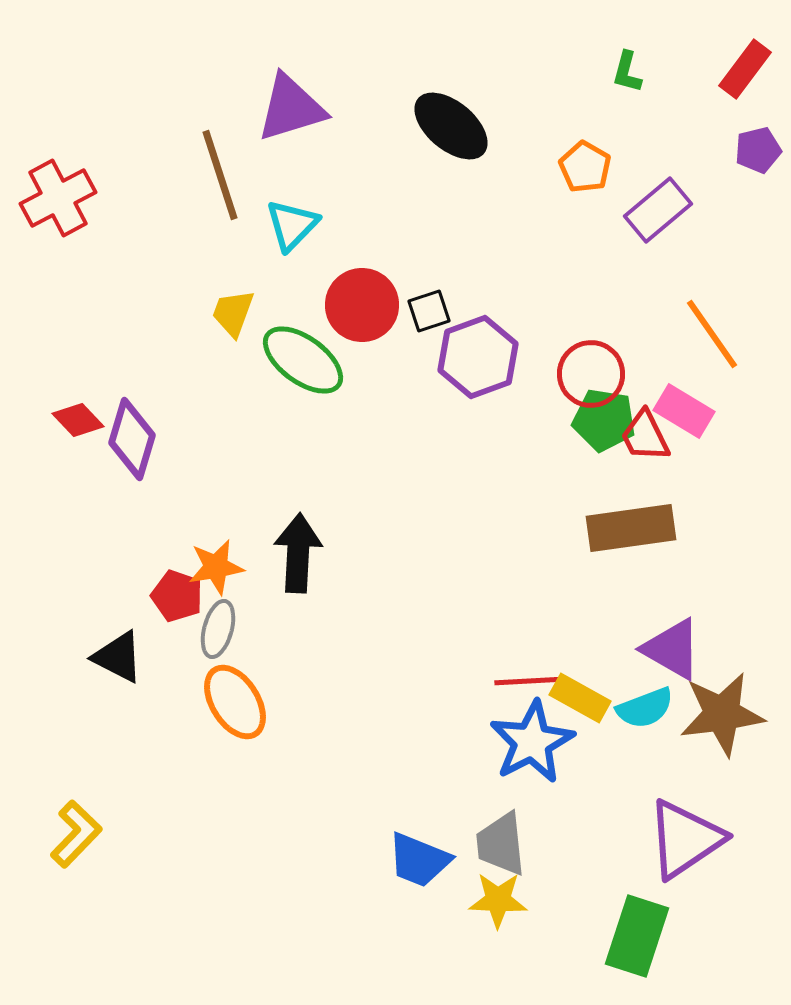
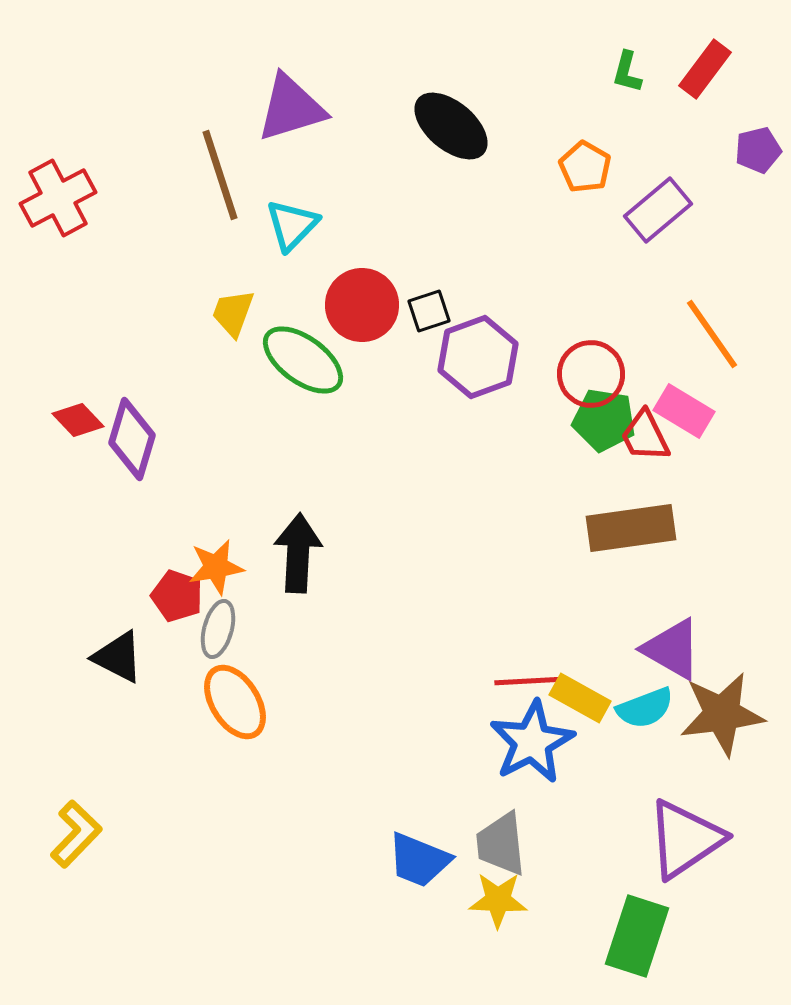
red rectangle at (745, 69): moved 40 px left
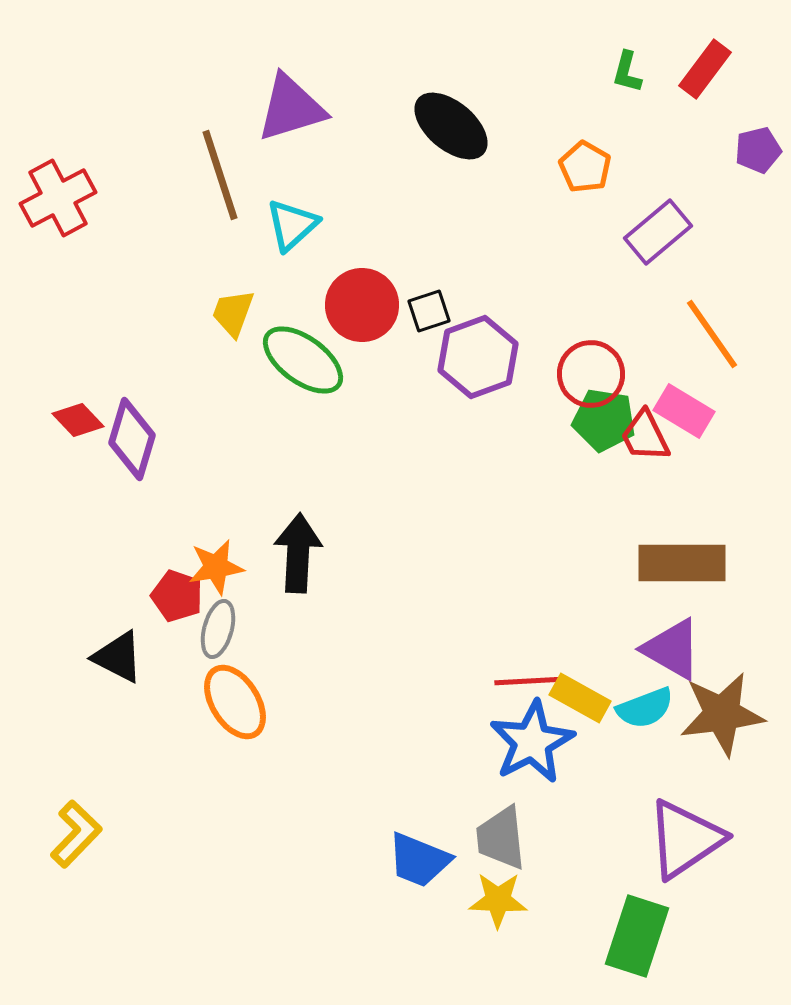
purple rectangle at (658, 210): moved 22 px down
cyan triangle at (292, 225): rotated 4 degrees clockwise
brown rectangle at (631, 528): moved 51 px right, 35 px down; rotated 8 degrees clockwise
gray trapezoid at (501, 844): moved 6 px up
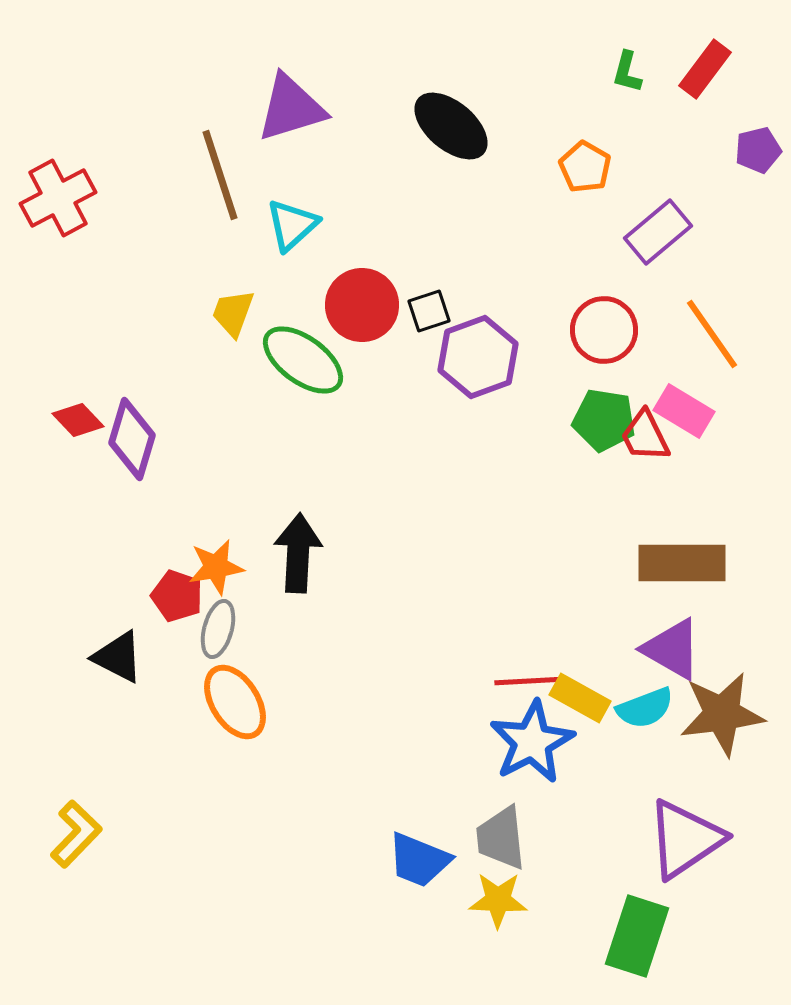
red circle at (591, 374): moved 13 px right, 44 px up
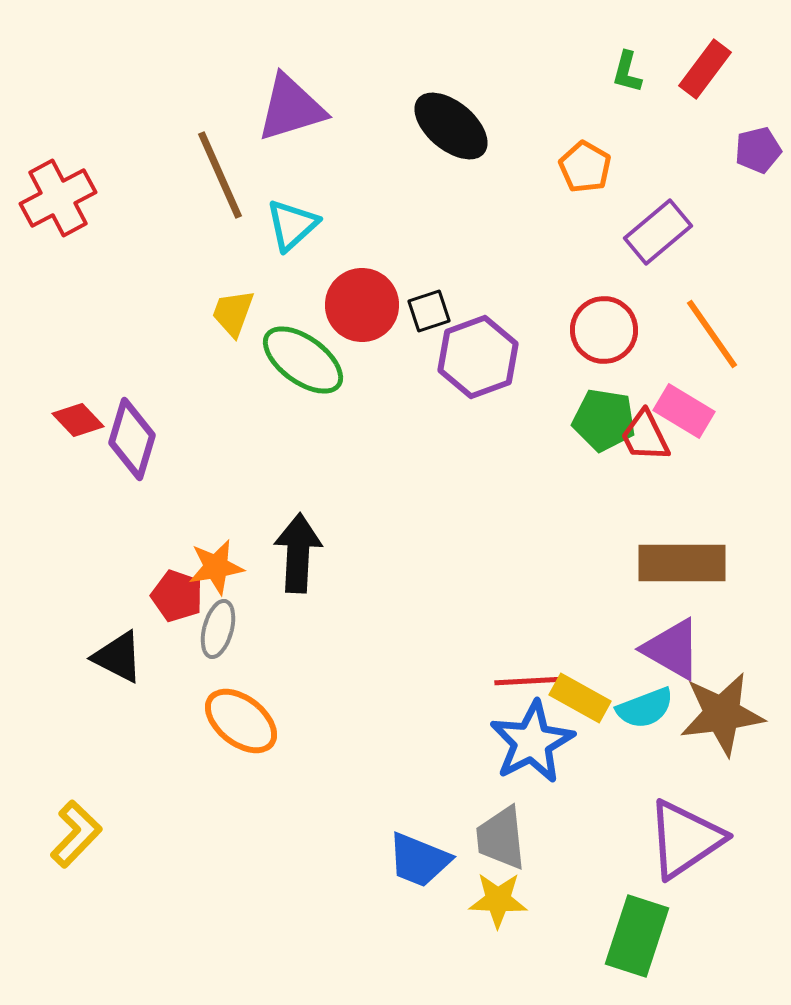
brown line at (220, 175): rotated 6 degrees counterclockwise
orange ellipse at (235, 702): moved 6 px right, 19 px down; rotated 20 degrees counterclockwise
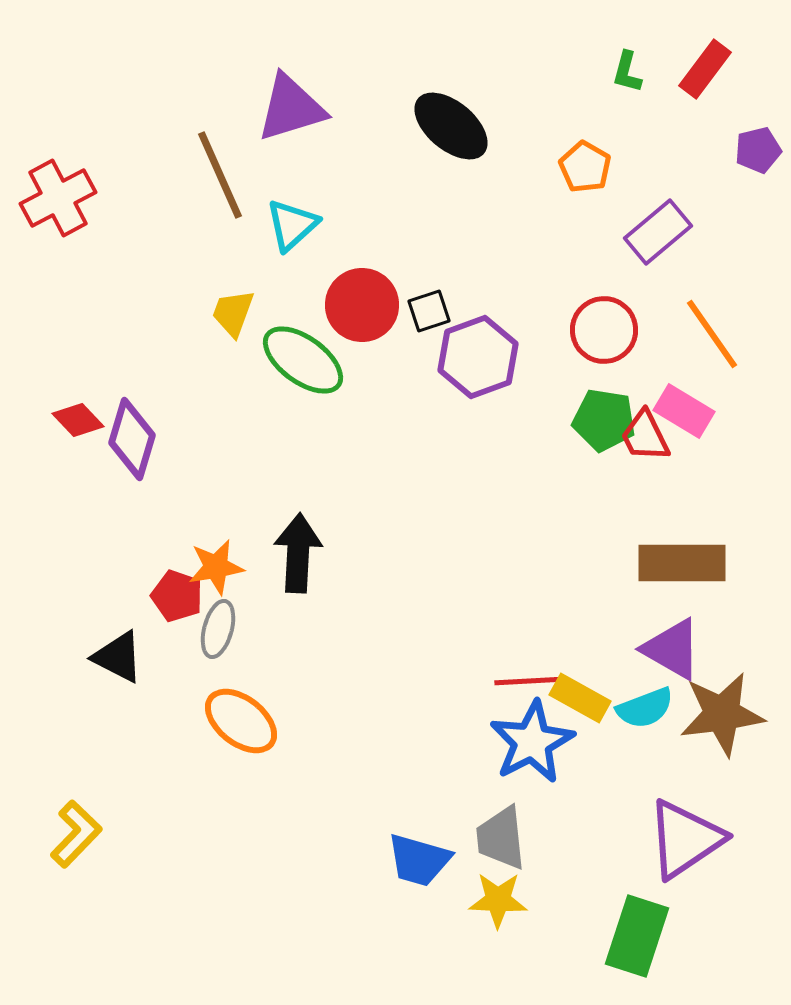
blue trapezoid at (419, 860): rotated 6 degrees counterclockwise
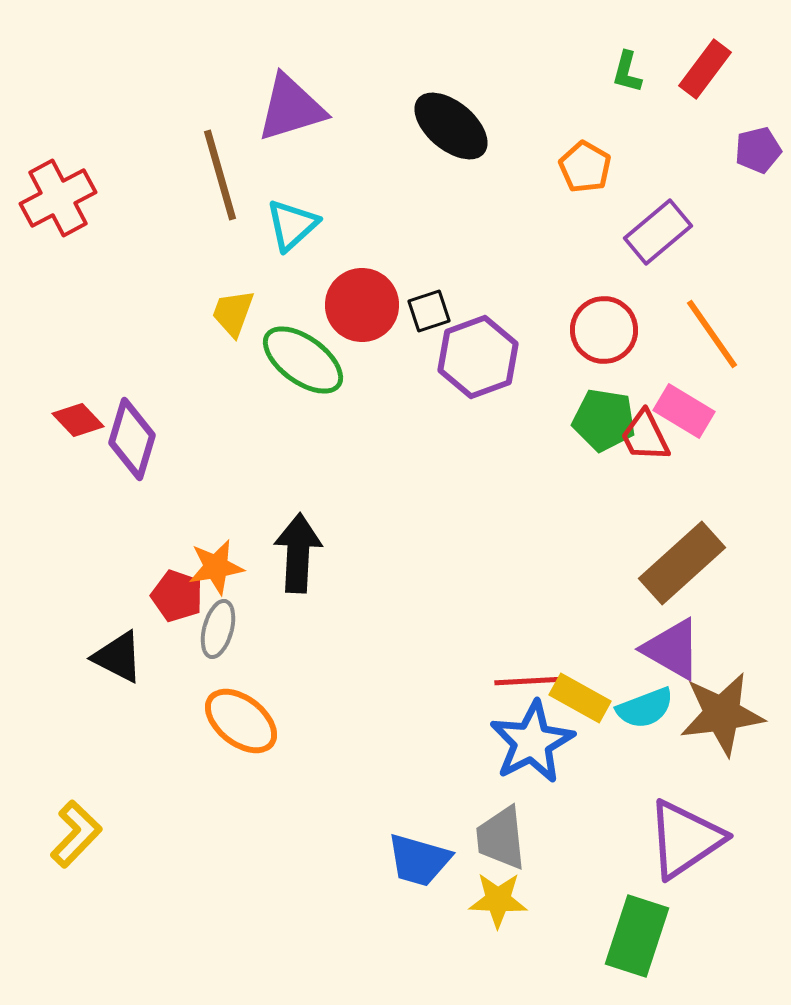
brown line at (220, 175): rotated 8 degrees clockwise
brown rectangle at (682, 563): rotated 42 degrees counterclockwise
